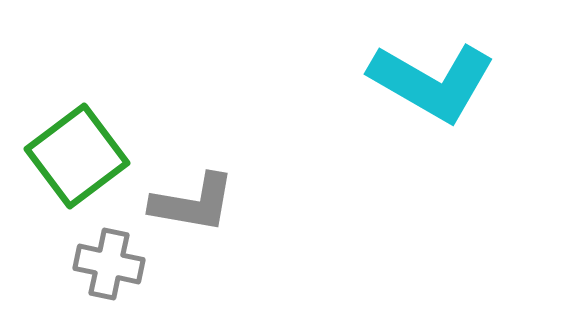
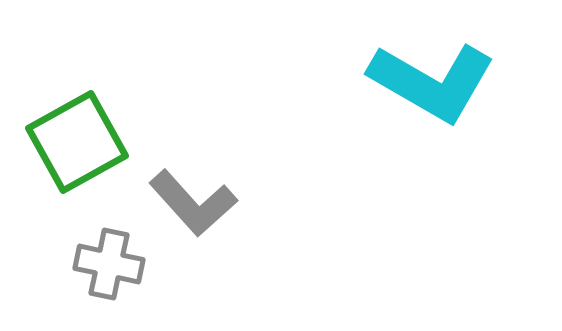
green square: moved 14 px up; rotated 8 degrees clockwise
gray L-shape: rotated 38 degrees clockwise
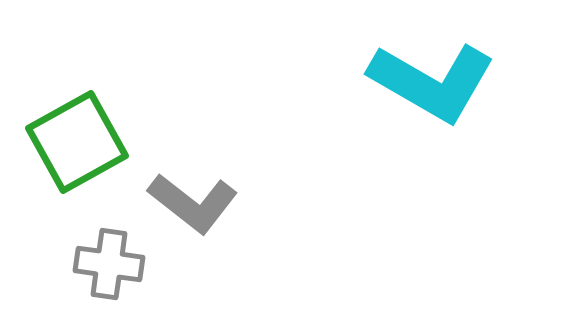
gray L-shape: rotated 10 degrees counterclockwise
gray cross: rotated 4 degrees counterclockwise
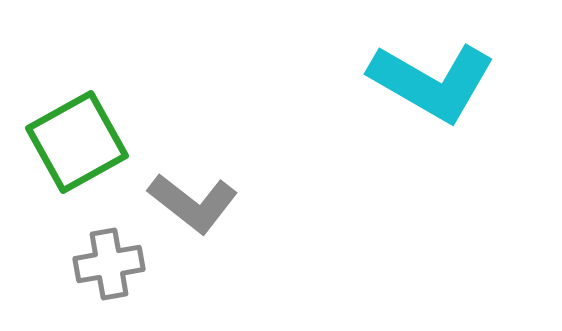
gray cross: rotated 18 degrees counterclockwise
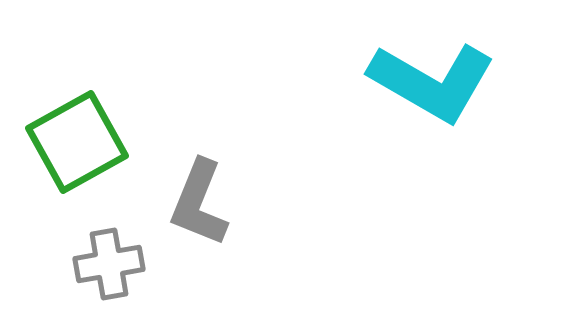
gray L-shape: moved 6 px right; rotated 74 degrees clockwise
